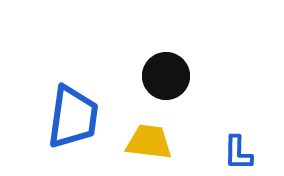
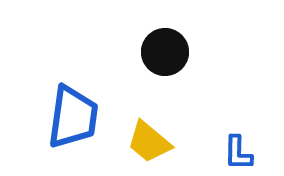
black circle: moved 1 px left, 24 px up
yellow trapezoid: rotated 147 degrees counterclockwise
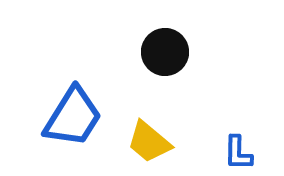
blue trapezoid: rotated 24 degrees clockwise
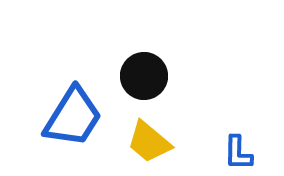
black circle: moved 21 px left, 24 px down
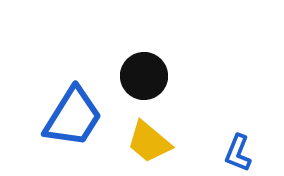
blue L-shape: rotated 21 degrees clockwise
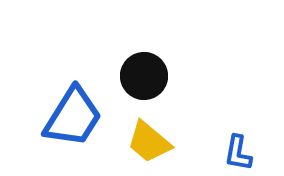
blue L-shape: rotated 12 degrees counterclockwise
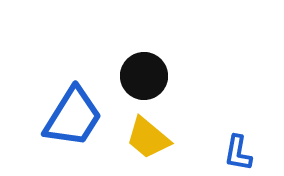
yellow trapezoid: moved 1 px left, 4 px up
